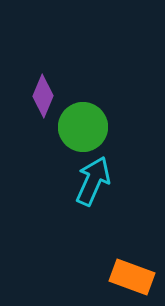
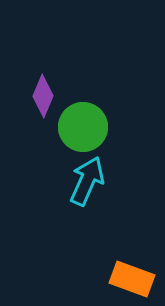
cyan arrow: moved 6 px left
orange rectangle: moved 2 px down
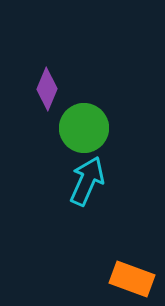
purple diamond: moved 4 px right, 7 px up
green circle: moved 1 px right, 1 px down
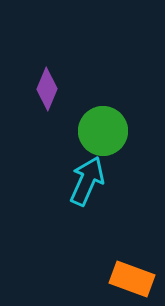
green circle: moved 19 px right, 3 px down
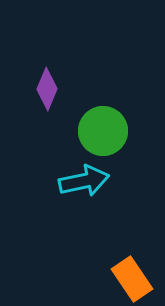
cyan arrow: moved 3 px left; rotated 54 degrees clockwise
orange rectangle: rotated 36 degrees clockwise
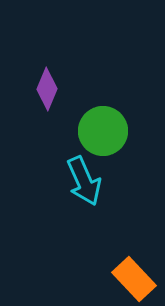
cyan arrow: rotated 78 degrees clockwise
orange rectangle: moved 2 px right; rotated 9 degrees counterclockwise
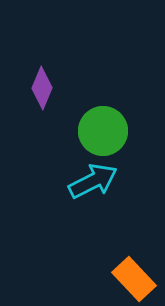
purple diamond: moved 5 px left, 1 px up
cyan arrow: moved 9 px right; rotated 93 degrees counterclockwise
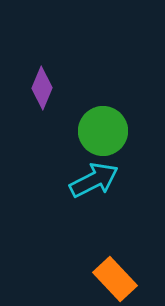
cyan arrow: moved 1 px right, 1 px up
orange rectangle: moved 19 px left
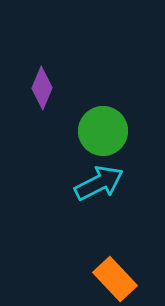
cyan arrow: moved 5 px right, 3 px down
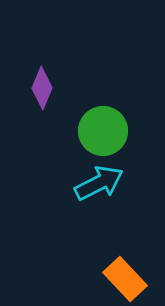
orange rectangle: moved 10 px right
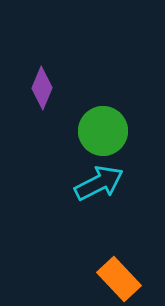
orange rectangle: moved 6 px left
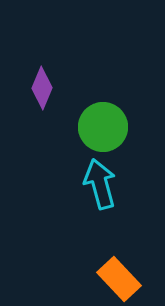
green circle: moved 4 px up
cyan arrow: moved 1 px right, 1 px down; rotated 78 degrees counterclockwise
